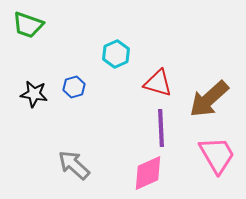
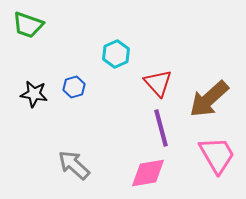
red triangle: rotated 32 degrees clockwise
purple line: rotated 12 degrees counterclockwise
pink diamond: rotated 15 degrees clockwise
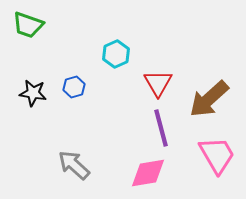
red triangle: rotated 12 degrees clockwise
black star: moved 1 px left, 1 px up
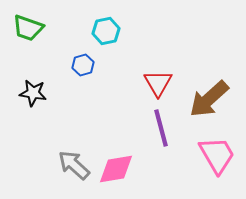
green trapezoid: moved 3 px down
cyan hexagon: moved 10 px left, 23 px up; rotated 12 degrees clockwise
blue hexagon: moved 9 px right, 22 px up
pink diamond: moved 32 px left, 4 px up
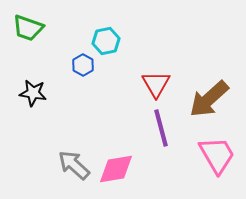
cyan hexagon: moved 10 px down
blue hexagon: rotated 15 degrees counterclockwise
red triangle: moved 2 px left, 1 px down
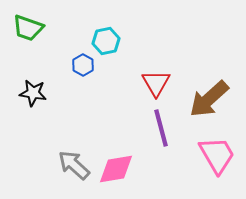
red triangle: moved 1 px up
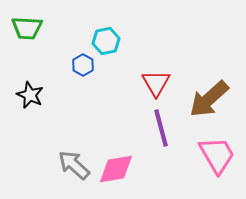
green trapezoid: moved 1 px left; rotated 16 degrees counterclockwise
black star: moved 3 px left, 2 px down; rotated 16 degrees clockwise
